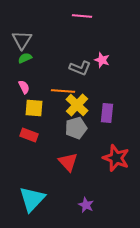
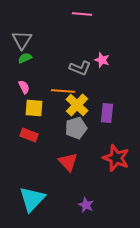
pink line: moved 2 px up
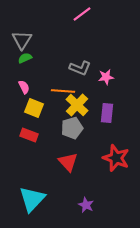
pink line: rotated 42 degrees counterclockwise
pink star: moved 4 px right, 17 px down; rotated 28 degrees counterclockwise
yellow square: rotated 18 degrees clockwise
gray pentagon: moved 4 px left
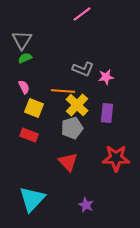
gray L-shape: moved 3 px right, 1 px down
red star: rotated 20 degrees counterclockwise
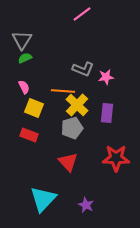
cyan triangle: moved 11 px right
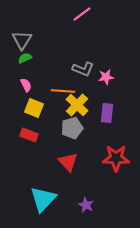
pink semicircle: moved 2 px right, 2 px up
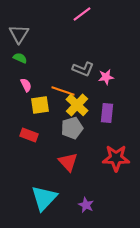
gray triangle: moved 3 px left, 6 px up
green semicircle: moved 5 px left; rotated 48 degrees clockwise
orange line: rotated 15 degrees clockwise
yellow square: moved 6 px right, 3 px up; rotated 30 degrees counterclockwise
cyan triangle: moved 1 px right, 1 px up
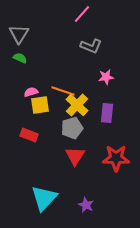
pink line: rotated 12 degrees counterclockwise
gray L-shape: moved 8 px right, 23 px up
pink semicircle: moved 5 px right, 7 px down; rotated 80 degrees counterclockwise
red triangle: moved 7 px right, 6 px up; rotated 15 degrees clockwise
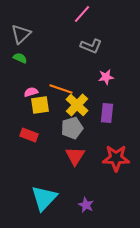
gray triangle: moved 2 px right; rotated 15 degrees clockwise
orange line: moved 2 px left, 2 px up
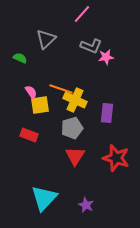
gray triangle: moved 25 px right, 5 px down
pink star: moved 20 px up
pink semicircle: rotated 72 degrees clockwise
yellow cross: moved 2 px left, 5 px up; rotated 20 degrees counterclockwise
red star: rotated 16 degrees clockwise
